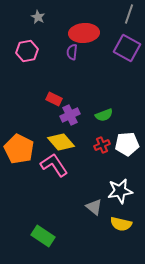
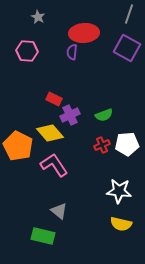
pink hexagon: rotated 15 degrees clockwise
yellow diamond: moved 11 px left, 9 px up
orange pentagon: moved 1 px left, 3 px up
white star: moved 1 px left; rotated 15 degrees clockwise
gray triangle: moved 35 px left, 4 px down
green rectangle: rotated 20 degrees counterclockwise
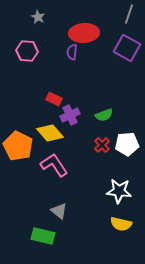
red cross: rotated 21 degrees counterclockwise
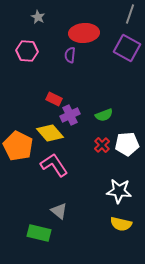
gray line: moved 1 px right
purple semicircle: moved 2 px left, 3 px down
green rectangle: moved 4 px left, 3 px up
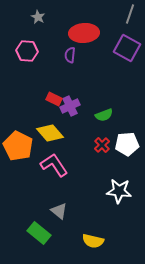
purple cross: moved 9 px up
yellow semicircle: moved 28 px left, 17 px down
green rectangle: rotated 25 degrees clockwise
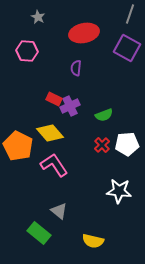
red ellipse: rotated 8 degrees counterclockwise
purple semicircle: moved 6 px right, 13 px down
